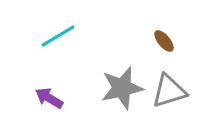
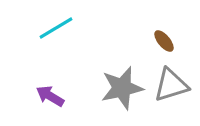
cyan line: moved 2 px left, 8 px up
gray triangle: moved 2 px right, 6 px up
purple arrow: moved 1 px right, 2 px up
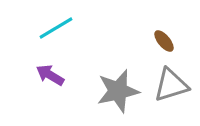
gray star: moved 4 px left, 3 px down
purple arrow: moved 21 px up
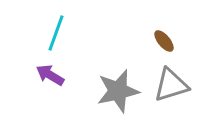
cyan line: moved 5 px down; rotated 39 degrees counterclockwise
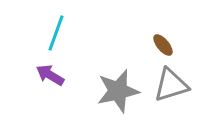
brown ellipse: moved 1 px left, 4 px down
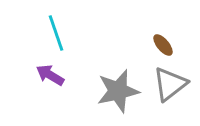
cyan line: rotated 39 degrees counterclockwise
gray triangle: moved 1 px left, 1 px up; rotated 21 degrees counterclockwise
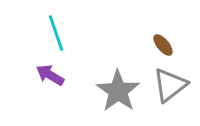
gray triangle: moved 1 px down
gray star: rotated 24 degrees counterclockwise
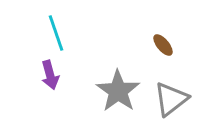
purple arrow: rotated 136 degrees counterclockwise
gray triangle: moved 1 px right, 14 px down
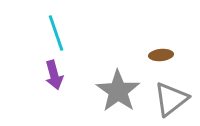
brown ellipse: moved 2 px left, 10 px down; rotated 55 degrees counterclockwise
purple arrow: moved 4 px right
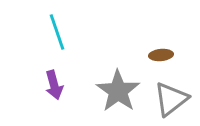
cyan line: moved 1 px right, 1 px up
purple arrow: moved 10 px down
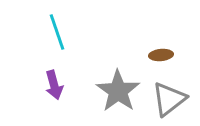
gray triangle: moved 2 px left
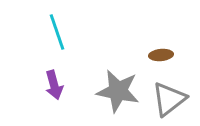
gray star: rotated 24 degrees counterclockwise
